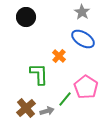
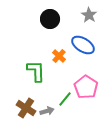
gray star: moved 7 px right, 3 px down
black circle: moved 24 px right, 2 px down
blue ellipse: moved 6 px down
green L-shape: moved 3 px left, 3 px up
brown cross: rotated 18 degrees counterclockwise
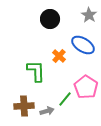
brown cross: moved 2 px left, 2 px up; rotated 36 degrees counterclockwise
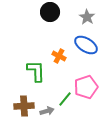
gray star: moved 2 px left, 2 px down
black circle: moved 7 px up
blue ellipse: moved 3 px right
orange cross: rotated 16 degrees counterclockwise
pink pentagon: rotated 20 degrees clockwise
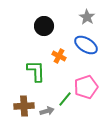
black circle: moved 6 px left, 14 px down
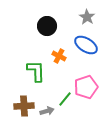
black circle: moved 3 px right
